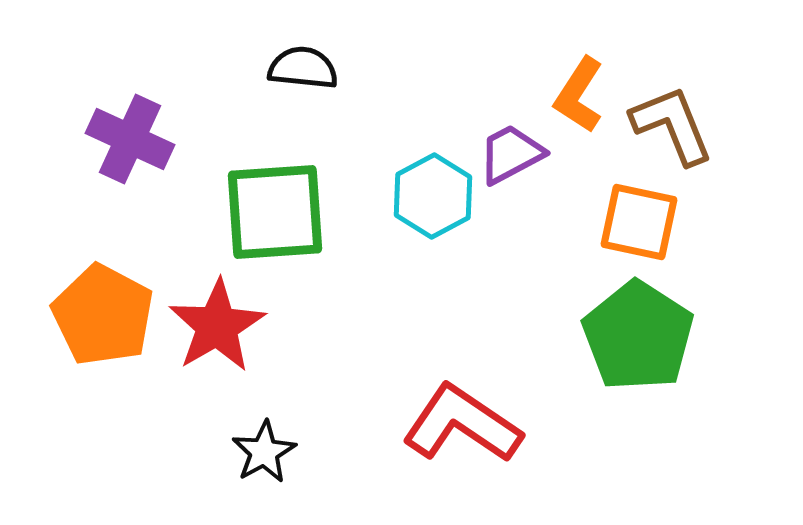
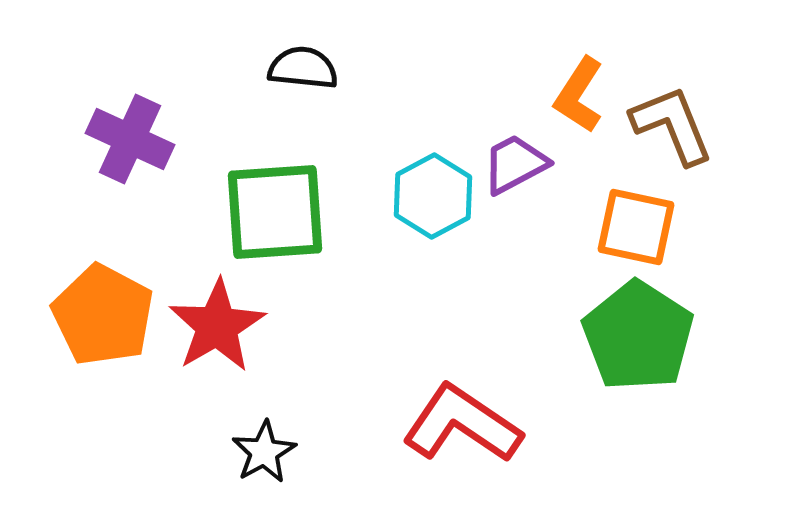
purple trapezoid: moved 4 px right, 10 px down
orange square: moved 3 px left, 5 px down
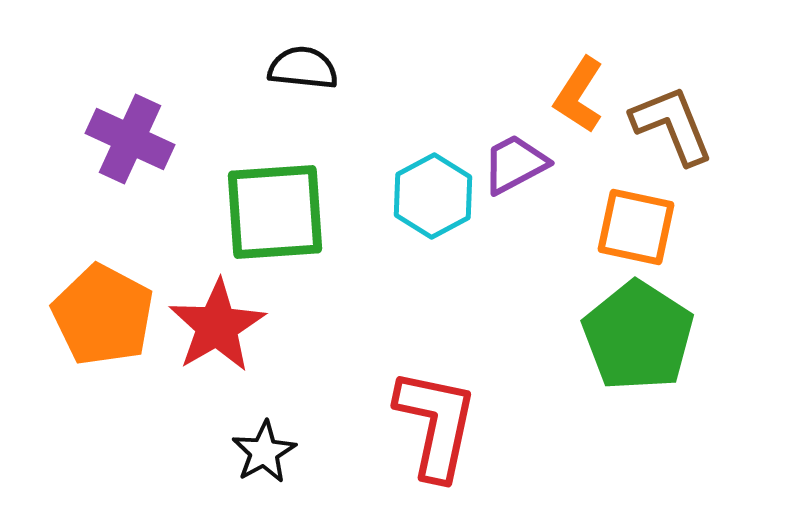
red L-shape: moved 26 px left; rotated 68 degrees clockwise
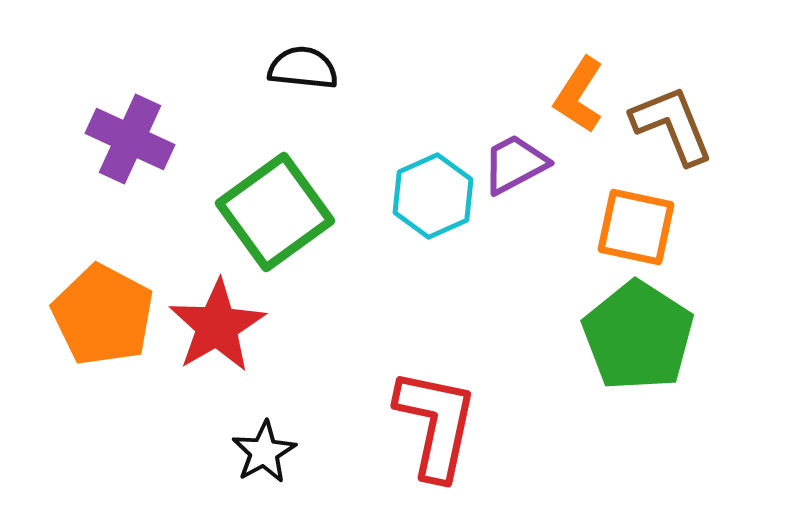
cyan hexagon: rotated 4 degrees clockwise
green square: rotated 32 degrees counterclockwise
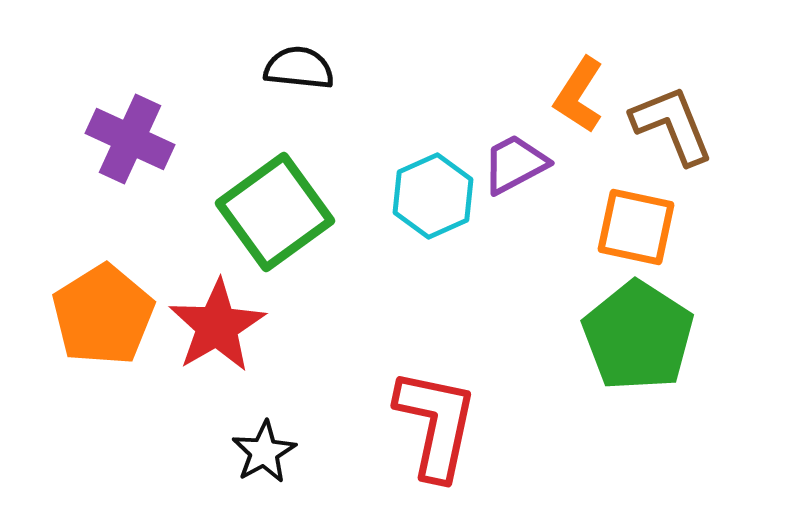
black semicircle: moved 4 px left
orange pentagon: rotated 12 degrees clockwise
